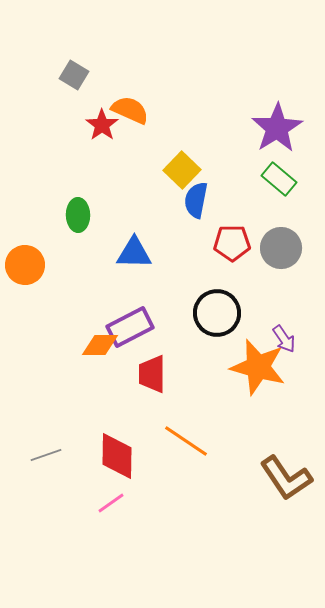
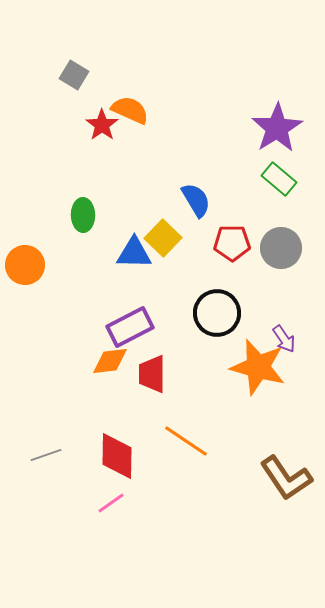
yellow square: moved 19 px left, 68 px down
blue semicircle: rotated 138 degrees clockwise
green ellipse: moved 5 px right
orange diamond: moved 10 px right, 16 px down; rotated 6 degrees counterclockwise
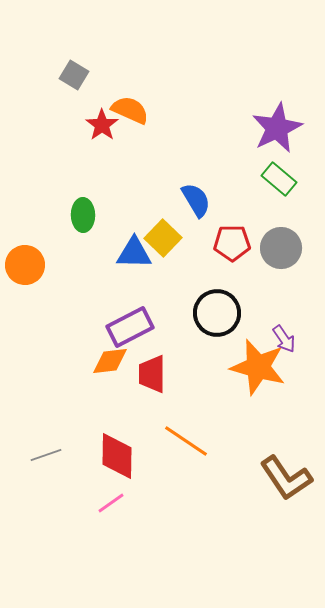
purple star: rotated 6 degrees clockwise
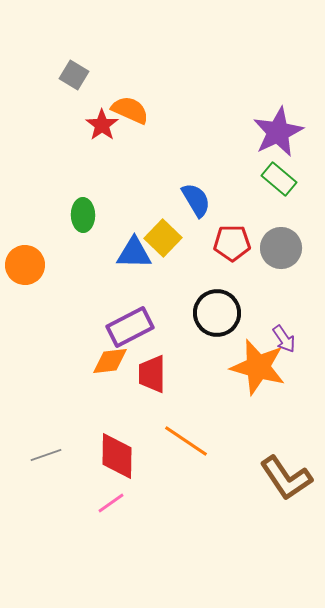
purple star: moved 1 px right, 4 px down
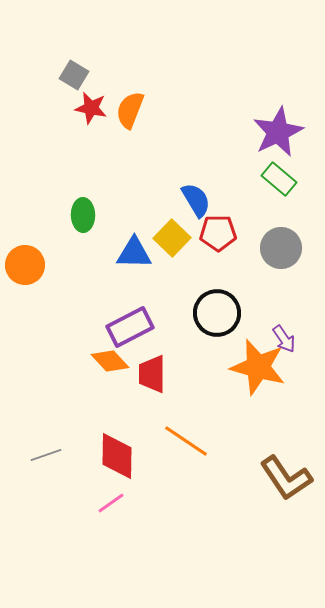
orange semicircle: rotated 93 degrees counterclockwise
red star: moved 11 px left, 17 px up; rotated 24 degrees counterclockwise
yellow square: moved 9 px right
red pentagon: moved 14 px left, 10 px up
orange diamond: rotated 54 degrees clockwise
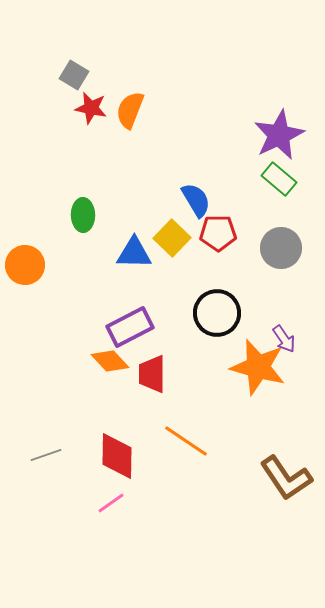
purple star: moved 1 px right, 3 px down
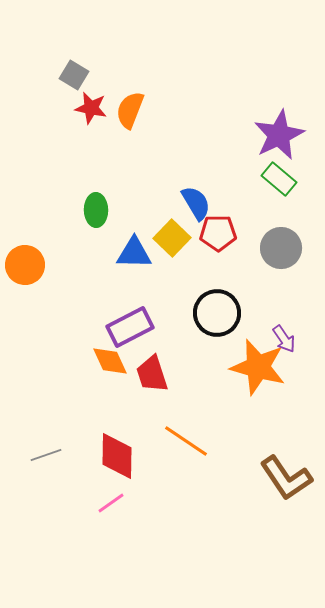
blue semicircle: moved 3 px down
green ellipse: moved 13 px right, 5 px up
orange diamond: rotated 18 degrees clockwise
red trapezoid: rotated 18 degrees counterclockwise
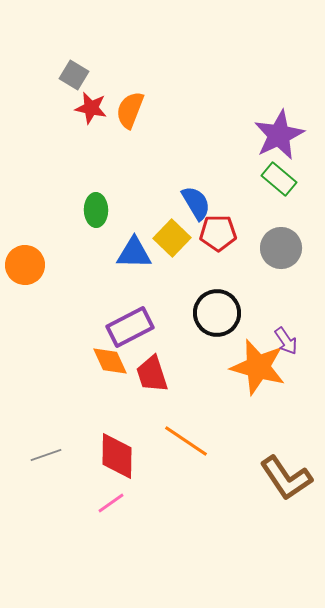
purple arrow: moved 2 px right, 2 px down
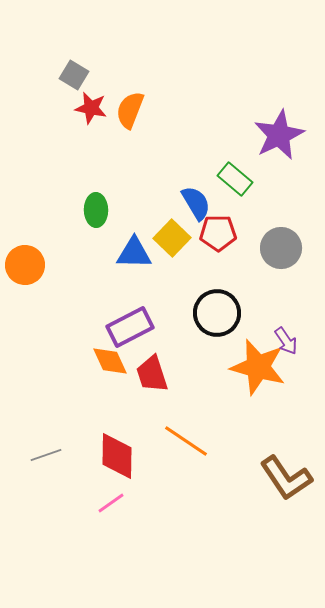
green rectangle: moved 44 px left
